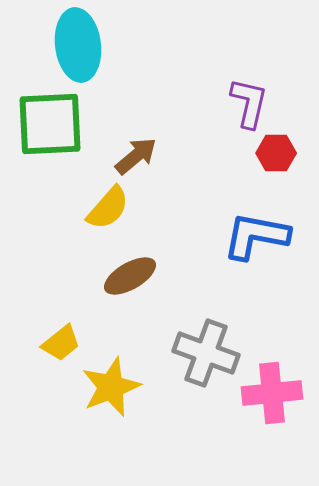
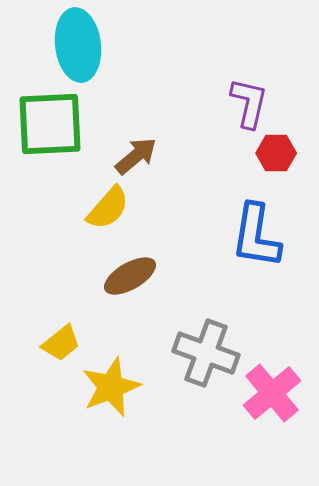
blue L-shape: rotated 92 degrees counterclockwise
pink cross: rotated 34 degrees counterclockwise
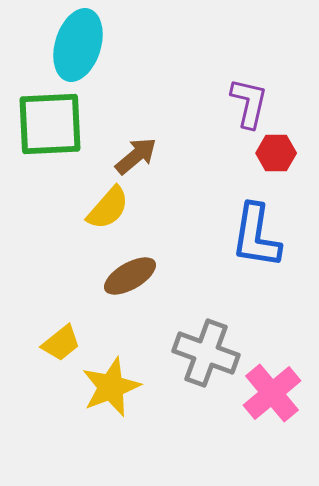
cyan ellipse: rotated 24 degrees clockwise
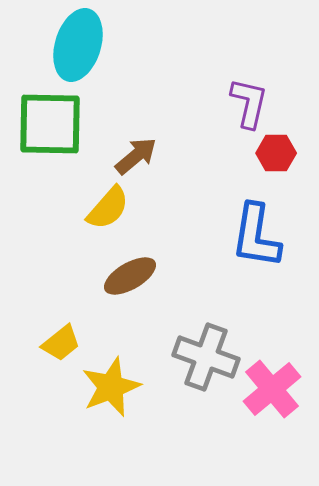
green square: rotated 4 degrees clockwise
gray cross: moved 4 px down
pink cross: moved 4 px up
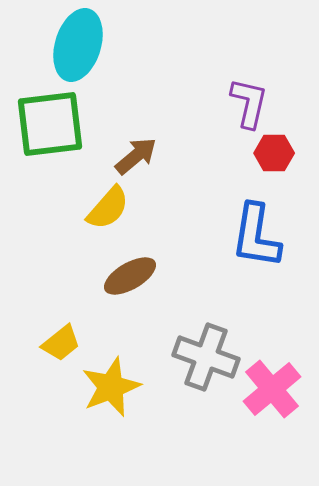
green square: rotated 8 degrees counterclockwise
red hexagon: moved 2 px left
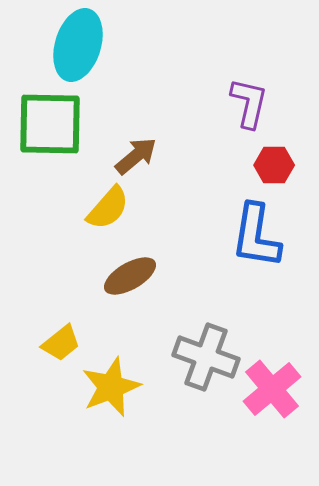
green square: rotated 8 degrees clockwise
red hexagon: moved 12 px down
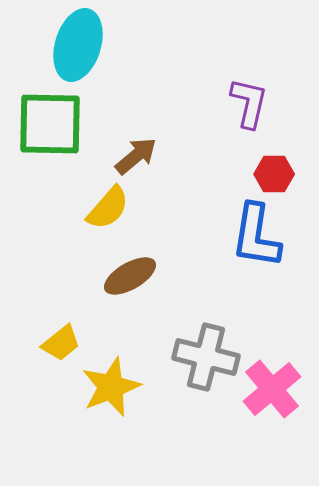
red hexagon: moved 9 px down
gray cross: rotated 6 degrees counterclockwise
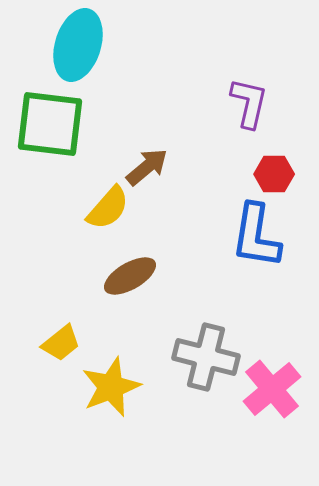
green square: rotated 6 degrees clockwise
brown arrow: moved 11 px right, 11 px down
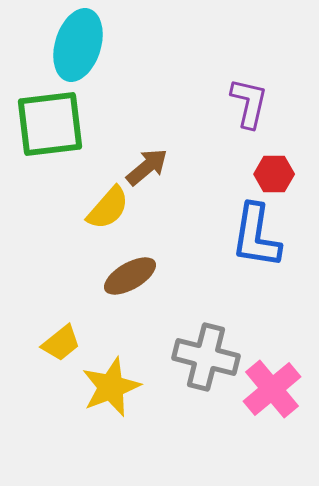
green square: rotated 14 degrees counterclockwise
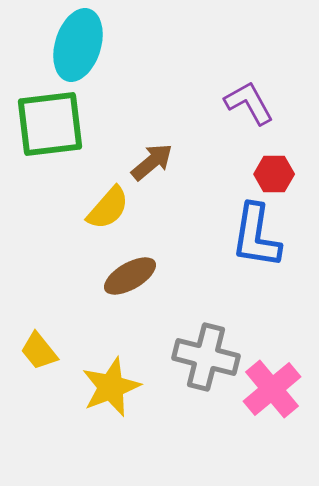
purple L-shape: rotated 42 degrees counterclockwise
brown arrow: moved 5 px right, 5 px up
yellow trapezoid: moved 22 px left, 8 px down; rotated 90 degrees clockwise
